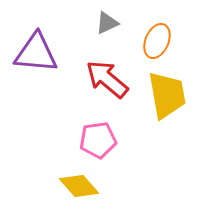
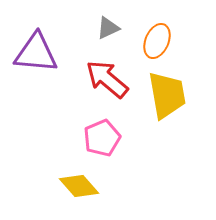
gray triangle: moved 1 px right, 5 px down
pink pentagon: moved 4 px right, 2 px up; rotated 15 degrees counterclockwise
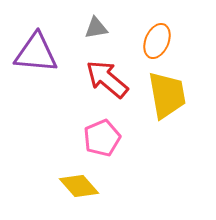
gray triangle: moved 12 px left; rotated 15 degrees clockwise
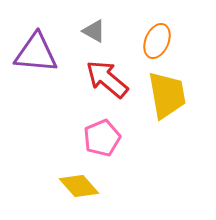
gray triangle: moved 2 px left, 3 px down; rotated 40 degrees clockwise
